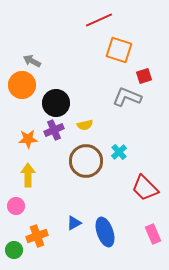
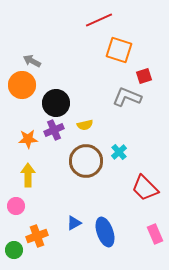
pink rectangle: moved 2 px right
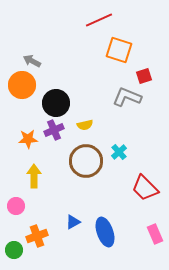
yellow arrow: moved 6 px right, 1 px down
blue triangle: moved 1 px left, 1 px up
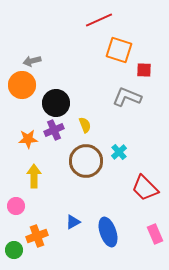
gray arrow: rotated 42 degrees counterclockwise
red square: moved 6 px up; rotated 21 degrees clockwise
yellow semicircle: rotated 98 degrees counterclockwise
blue ellipse: moved 3 px right
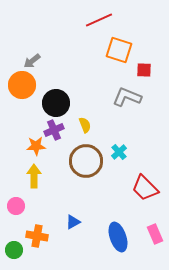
gray arrow: rotated 24 degrees counterclockwise
orange star: moved 8 px right, 7 px down
blue ellipse: moved 10 px right, 5 px down
orange cross: rotated 30 degrees clockwise
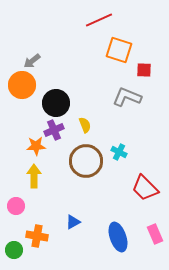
cyan cross: rotated 21 degrees counterclockwise
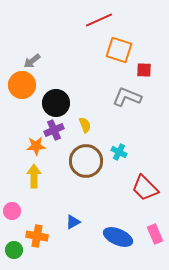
pink circle: moved 4 px left, 5 px down
blue ellipse: rotated 48 degrees counterclockwise
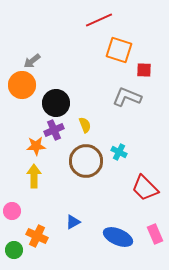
orange cross: rotated 15 degrees clockwise
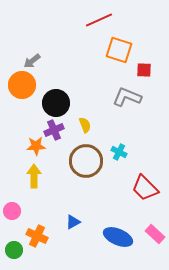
pink rectangle: rotated 24 degrees counterclockwise
